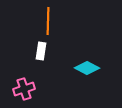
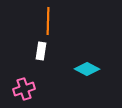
cyan diamond: moved 1 px down
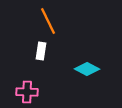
orange line: rotated 28 degrees counterclockwise
pink cross: moved 3 px right, 3 px down; rotated 20 degrees clockwise
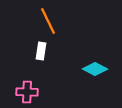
cyan diamond: moved 8 px right
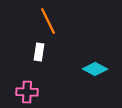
white rectangle: moved 2 px left, 1 px down
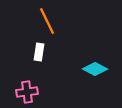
orange line: moved 1 px left
pink cross: rotated 10 degrees counterclockwise
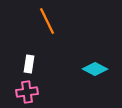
white rectangle: moved 10 px left, 12 px down
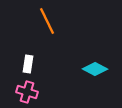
white rectangle: moved 1 px left
pink cross: rotated 25 degrees clockwise
